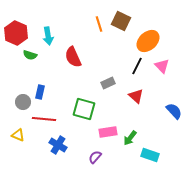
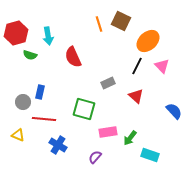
red hexagon: rotated 20 degrees clockwise
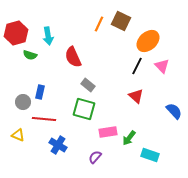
orange line: rotated 42 degrees clockwise
gray rectangle: moved 20 px left, 2 px down; rotated 64 degrees clockwise
green arrow: moved 1 px left
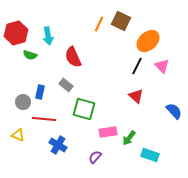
gray rectangle: moved 22 px left
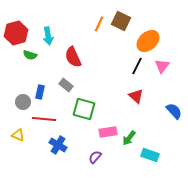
pink triangle: rotated 21 degrees clockwise
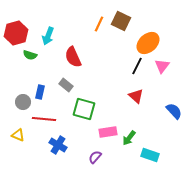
cyan arrow: rotated 30 degrees clockwise
orange ellipse: moved 2 px down
